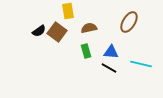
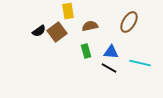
brown semicircle: moved 1 px right, 2 px up
brown square: rotated 18 degrees clockwise
cyan line: moved 1 px left, 1 px up
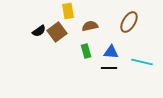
cyan line: moved 2 px right, 1 px up
black line: rotated 28 degrees counterclockwise
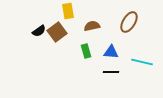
brown semicircle: moved 2 px right
black line: moved 2 px right, 4 px down
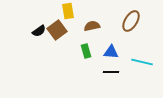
brown ellipse: moved 2 px right, 1 px up
brown square: moved 2 px up
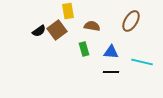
brown semicircle: rotated 21 degrees clockwise
green rectangle: moved 2 px left, 2 px up
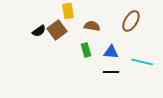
green rectangle: moved 2 px right, 1 px down
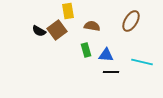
black semicircle: rotated 64 degrees clockwise
blue triangle: moved 5 px left, 3 px down
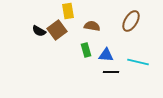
cyan line: moved 4 px left
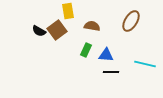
green rectangle: rotated 40 degrees clockwise
cyan line: moved 7 px right, 2 px down
